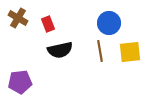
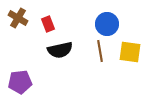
blue circle: moved 2 px left, 1 px down
yellow square: rotated 15 degrees clockwise
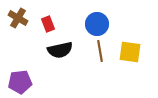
blue circle: moved 10 px left
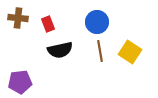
brown cross: rotated 24 degrees counterclockwise
blue circle: moved 2 px up
yellow square: rotated 25 degrees clockwise
